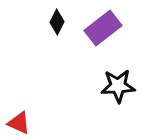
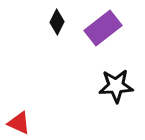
black star: moved 2 px left
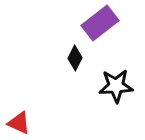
black diamond: moved 18 px right, 36 px down
purple rectangle: moved 3 px left, 5 px up
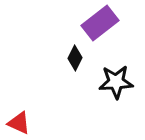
black star: moved 4 px up
